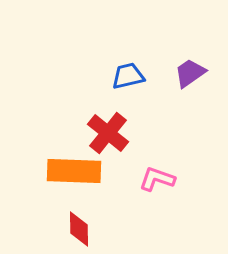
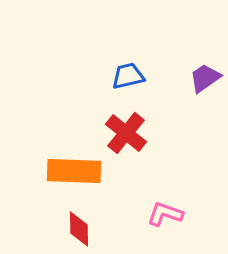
purple trapezoid: moved 15 px right, 5 px down
red cross: moved 18 px right
pink L-shape: moved 8 px right, 35 px down
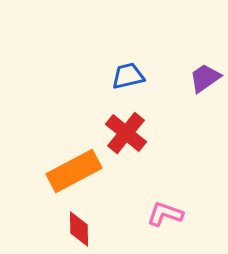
orange rectangle: rotated 30 degrees counterclockwise
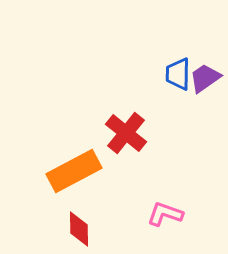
blue trapezoid: moved 50 px right, 2 px up; rotated 76 degrees counterclockwise
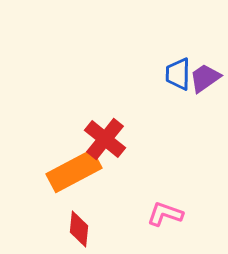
red cross: moved 21 px left, 6 px down
red diamond: rotated 6 degrees clockwise
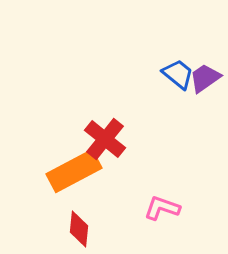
blue trapezoid: rotated 128 degrees clockwise
pink L-shape: moved 3 px left, 6 px up
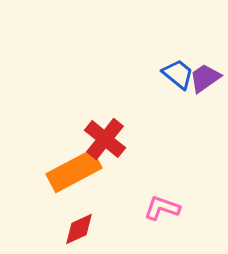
red diamond: rotated 60 degrees clockwise
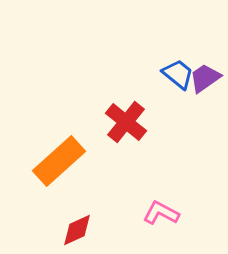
red cross: moved 21 px right, 17 px up
orange rectangle: moved 15 px left, 10 px up; rotated 14 degrees counterclockwise
pink L-shape: moved 1 px left, 5 px down; rotated 9 degrees clockwise
red diamond: moved 2 px left, 1 px down
